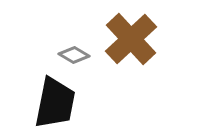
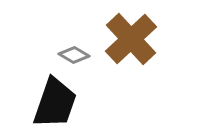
black trapezoid: rotated 8 degrees clockwise
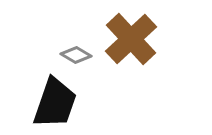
gray diamond: moved 2 px right
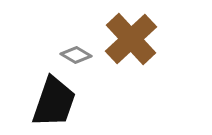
black trapezoid: moved 1 px left, 1 px up
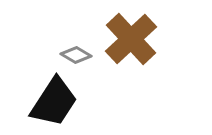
black trapezoid: rotated 14 degrees clockwise
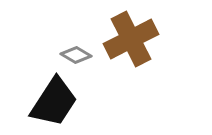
brown cross: rotated 16 degrees clockwise
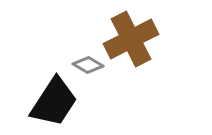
gray diamond: moved 12 px right, 10 px down
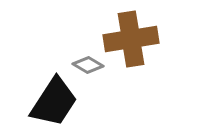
brown cross: rotated 18 degrees clockwise
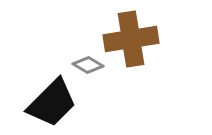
black trapezoid: moved 2 px left, 1 px down; rotated 12 degrees clockwise
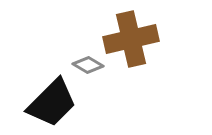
brown cross: rotated 4 degrees counterclockwise
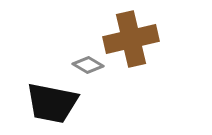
black trapezoid: rotated 56 degrees clockwise
